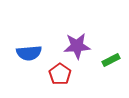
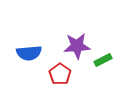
green rectangle: moved 8 px left
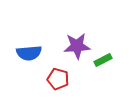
red pentagon: moved 2 px left, 5 px down; rotated 20 degrees counterclockwise
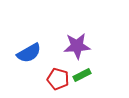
blue semicircle: rotated 25 degrees counterclockwise
green rectangle: moved 21 px left, 15 px down
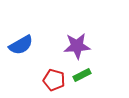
blue semicircle: moved 8 px left, 8 px up
red pentagon: moved 4 px left, 1 px down
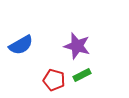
purple star: rotated 20 degrees clockwise
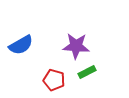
purple star: moved 1 px left; rotated 12 degrees counterclockwise
green rectangle: moved 5 px right, 3 px up
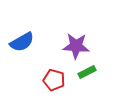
blue semicircle: moved 1 px right, 3 px up
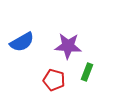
purple star: moved 8 px left
green rectangle: rotated 42 degrees counterclockwise
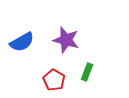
purple star: moved 2 px left, 6 px up; rotated 12 degrees clockwise
red pentagon: rotated 15 degrees clockwise
